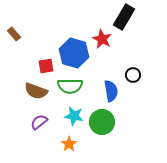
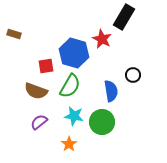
brown rectangle: rotated 32 degrees counterclockwise
green semicircle: rotated 60 degrees counterclockwise
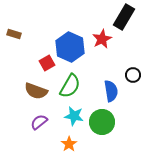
red star: rotated 18 degrees clockwise
blue hexagon: moved 4 px left, 6 px up; rotated 8 degrees clockwise
red square: moved 1 px right, 3 px up; rotated 21 degrees counterclockwise
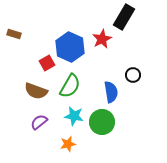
blue semicircle: moved 1 px down
orange star: moved 1 px left; rotated 21 degrees clockwise
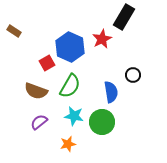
brown rectangle: moved 3 px up; rotated 16 degrees clockwise
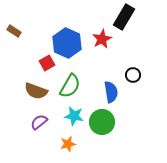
blue hexagon: moved 3 px left, 4 px up
